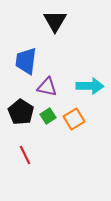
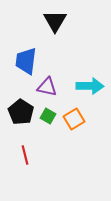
green square: rotated 28 degrees counterclockwise
red line: rotated 12 degrees clockwise
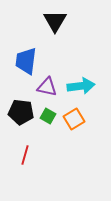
cyan arrow: moved 9 px left; rotated 8 degrees counterclockwise
black pentagon: rotated 25 degrees counterclockwise
red line: rotated 30 degrees clockwise
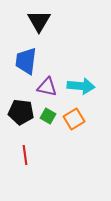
black triangle: moved 16 px left
cyan arrow: rotated 12 degrees clockwise
red line: rotated 24 degrees counterclockwise
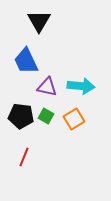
blue trapezoid: rotated 32 degrees counterclockwise
black pentagon: moved 4 px down
green square: moved 2 px left
red line: moved 1 px left, 2 px down; rotated 30 degrees clockwise
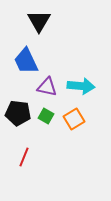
black pentagon: moved 3 px left, 3 px up
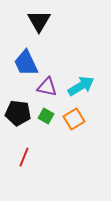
blue trapezoid: moved 2 px down
cyan arrow: rotated 36 degrees counterclockwise
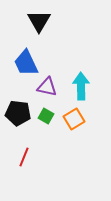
cyan arrow: rotated 60 degrees counterclockwise
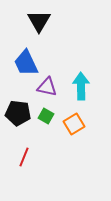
orange square: moved 5 px down
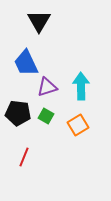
purple triangle: rotated 30 degrees counterclockwise
orange square: moved 4 px right, 1 px down
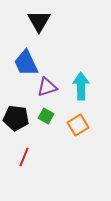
black pentagon: moved 2 px left, 5 px down
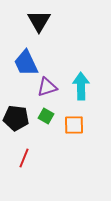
orange square: moved 4 px left; rotated 30 degrees clockwise
red line: moved 1 px down
